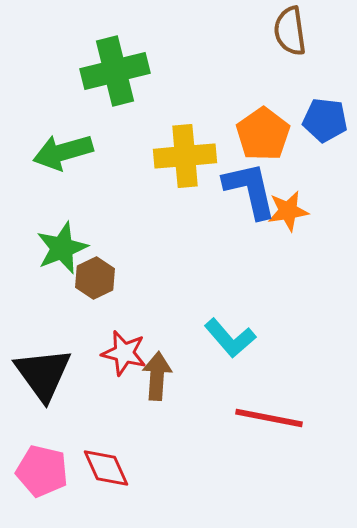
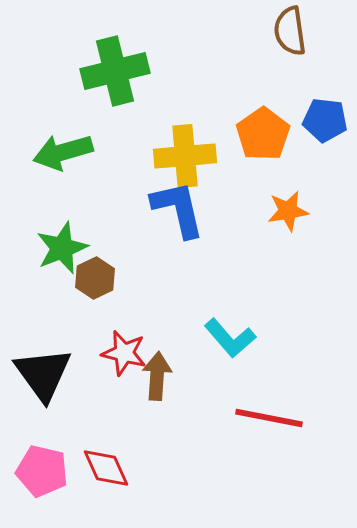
blue L-shape: moved 72 px left, 19 px down
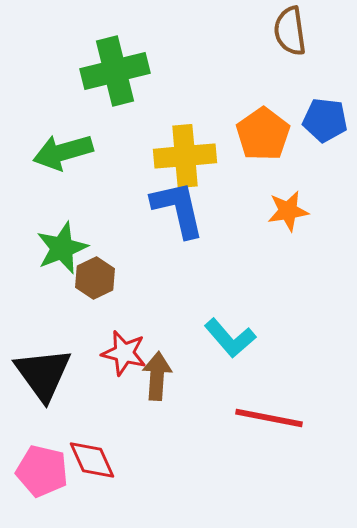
red diamond: moved 14 px left, 8 px up
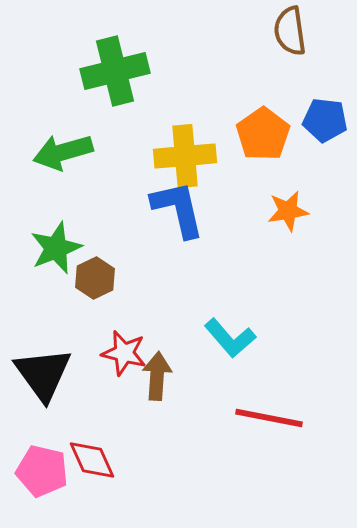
green star: moved 6 px left
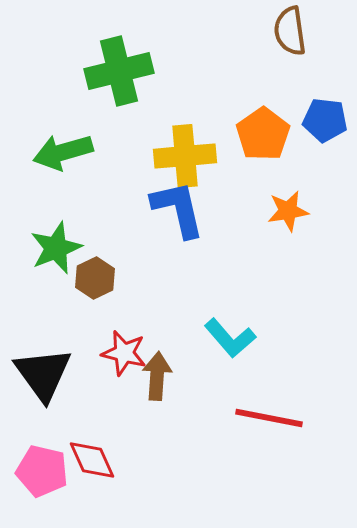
green cross: moved 4 px right
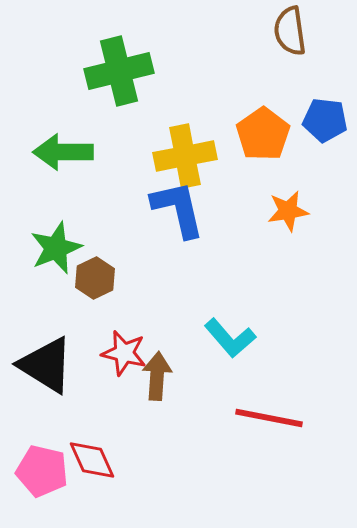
green arrow: rotated 16 degrees clockwise
yellow cross: rotated 6 degrees counterclockwise
black triangle: moved 3 px right, 9 px up; rotated 22 degrees counterclockwise
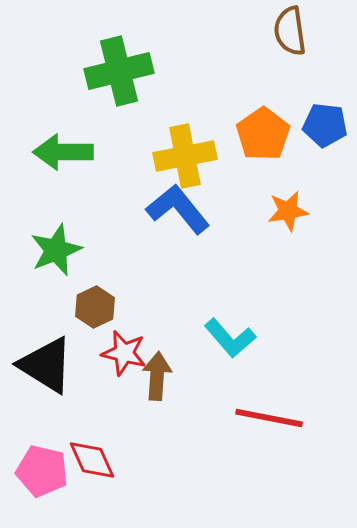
blue pentagon: moved 5 px down
blue L-shape: rotated 26 degrees counterclockwise
green star: moved 2 px down
brown hexagon: moved 29 px down
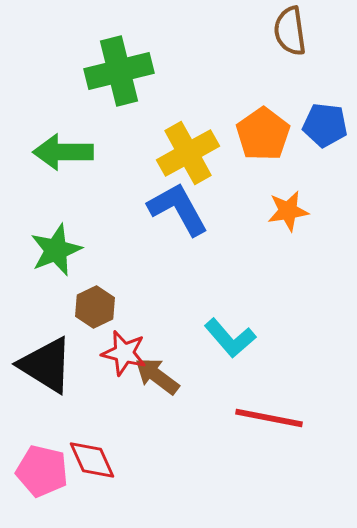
yellow cross: moved 3 px right, 3 px up; rotated 18 degrees counterclockwise
blue L-shape: rotated 10 degrees clockwise
brown arrow: rotated 57 degrees counterclockwise
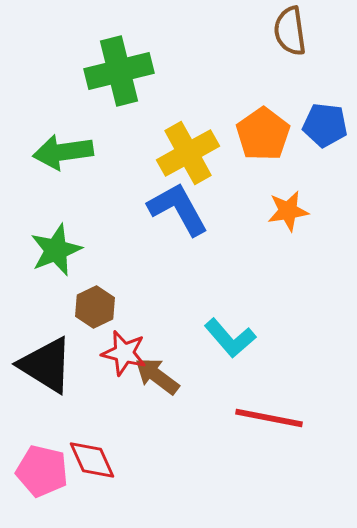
green arrow: rotated 8 degrees counterclockwise
